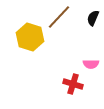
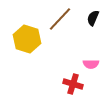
brown line: moved 1 px right, 2 px down
yellow hexagon: moved 3 px left, 2 px down
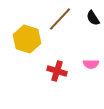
black semicircle: rotated 56 degrees counterclockwise
red cross: moved 16 px left, 13 px up
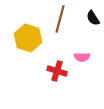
brown line: rotated 28 degrees counterclockwise
yellow hexagon: moved 1 px right, 1 px up
pink semicircle: moved 9 px left, 7 px up
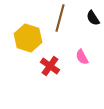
brown line: moved 1 px up
pink semicircle: rotated 63 degrees clockwise
red cross: moved 7 px left, 5 px up; rotated 18 degrees clockwise
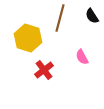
black semicircle: moved 1 px left, 2 px up
red cross: moved 6 px left, 4 px down; rotated 18 degrees clockwise
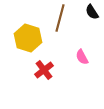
black semicircle: moved 4 px up
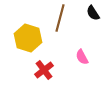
black semicircle: moved 1 px right, 1 px down
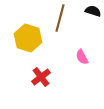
black semicircle: moved 2 px up; rotated 140 degrees clockwise
red cross: moved 3 px left, 7 px down
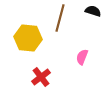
yellow hexagon: rotated 12 degrees counterclockwise
pink semicircle: rotated 49 degrees clockwise
